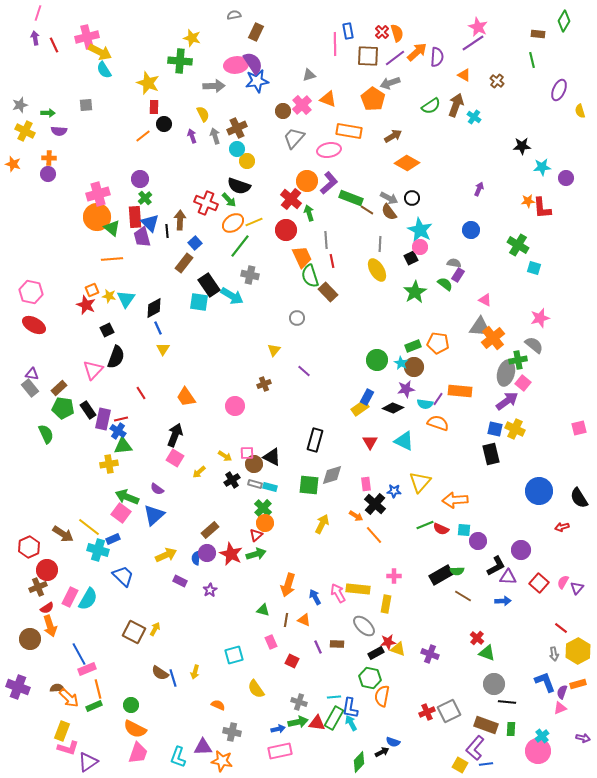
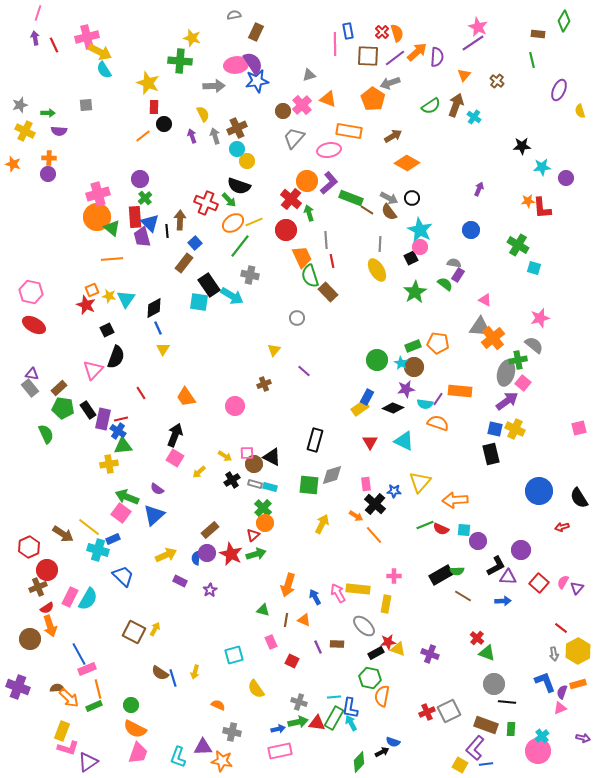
orange triangle at (464, 75): rotated 40 degrees clockwise
red triangle at (256, 535): moved 3 px left
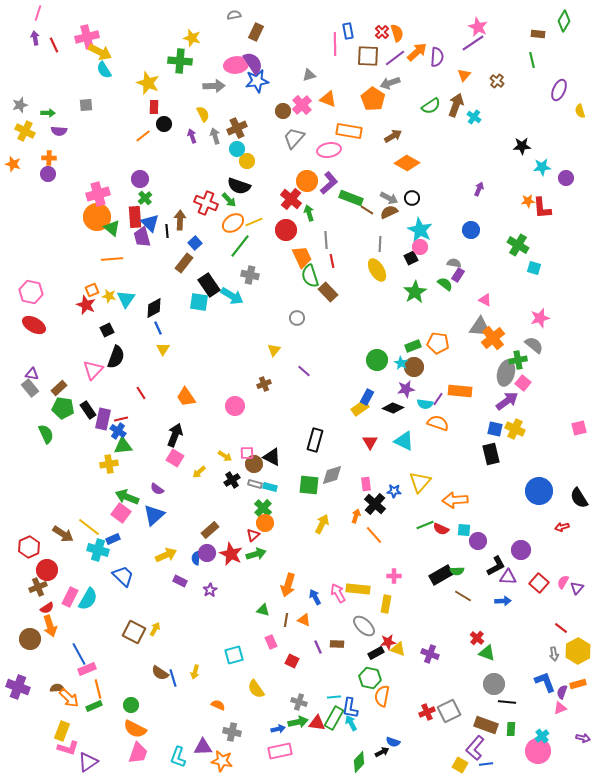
brown semicircle at (389, 212): rotated 102 degrees clockwise
orange arrow at (356, 516): rotated 104 degrees counterclockwise
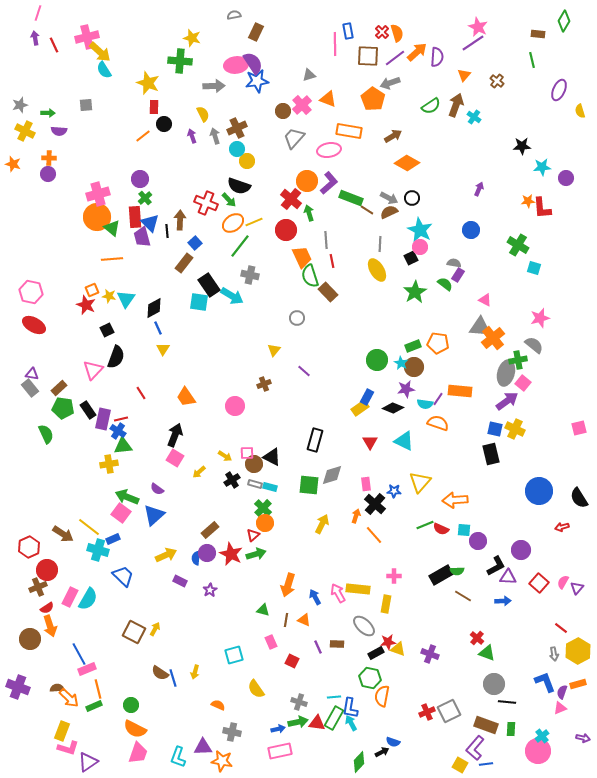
yellow arrow at (100, 52): rotated 15 degrees clockwise
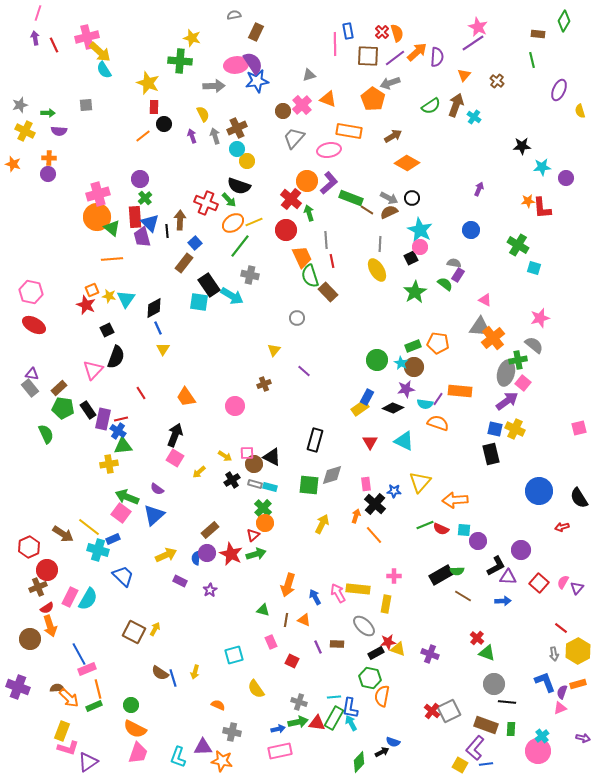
red cross at (427, 712): moved 5 px right, 1 px up; rotated 28 degrees counterclockwise
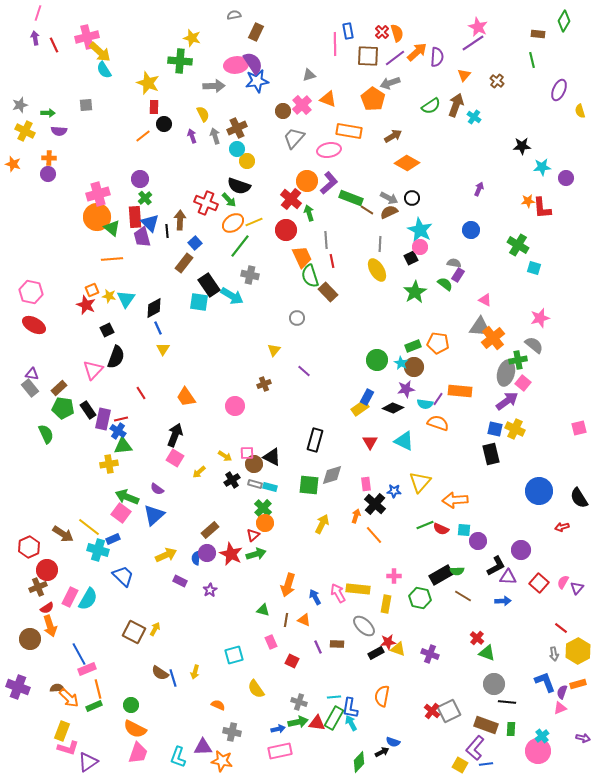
green hexagon at (370, 678): moved 50 px right, 80 px up
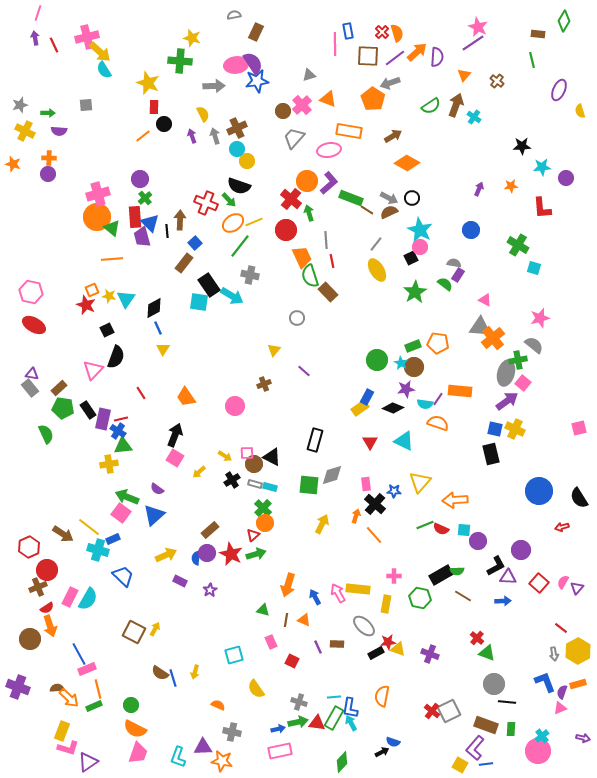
orange star at (528, 201): moved 17 px left, 15 px up
gray line at (380, 244): moved 4 px left; rotated 35 degrees clockwise
green diamond at (359, 762): moved 17 px left
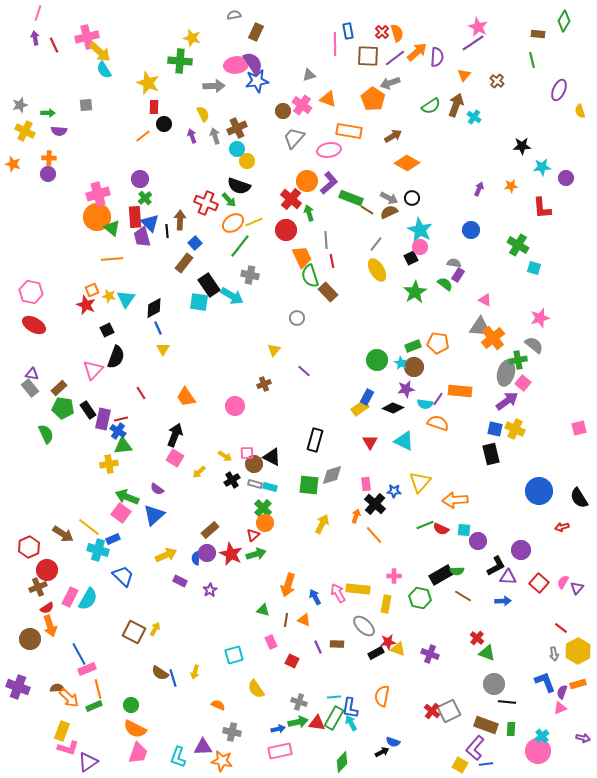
pink cross at (302, 105): rotated 12 degrees counterclockwise
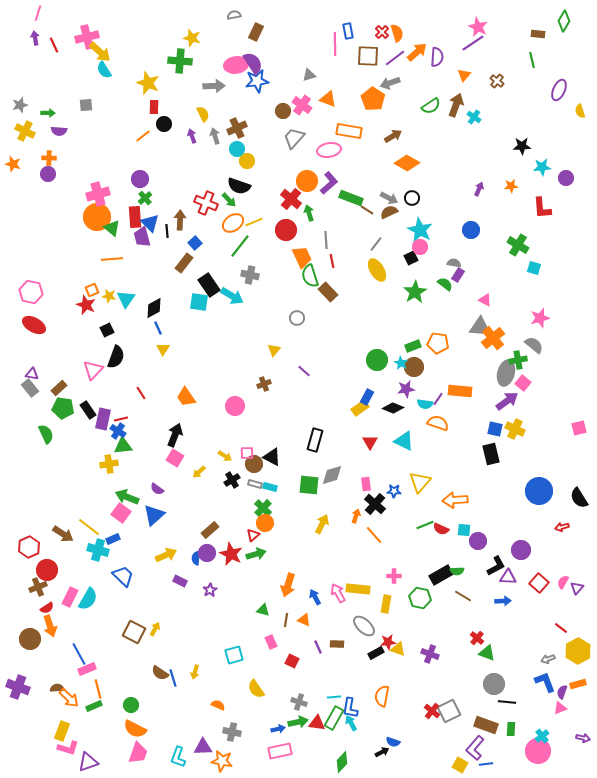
gray arrow at (554, 654): moved 6 px left, 5 px down; rotated 80 degrees clockwise
purple triangle at (88, 762): rotated 15 degrees clockwise
